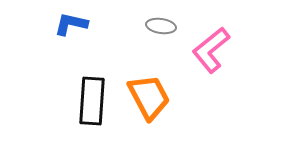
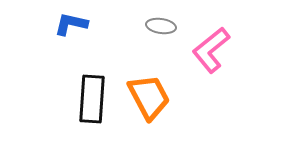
black rectangle: moved 2 px up
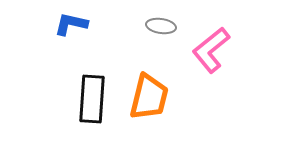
orange trapezoid: rotated 42 degrees clockwise
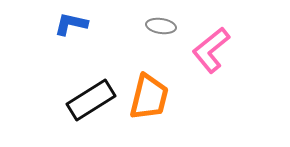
black rectangle: moved 1 px left, 1 px down; rotated 54 degrees clockwise
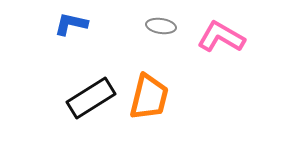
pink L-shape: moved 10 px right, 13 px up; rotated 69 degrees clockwise
black rectangle: moved 2 px up
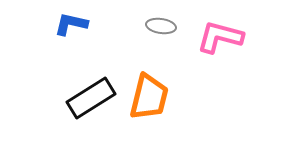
pink L-shape: moved 1 px left; rotated 15 degrees counterclockwise
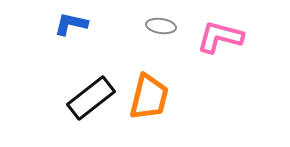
black rectangle: rotated 6 degrees counterclockwise
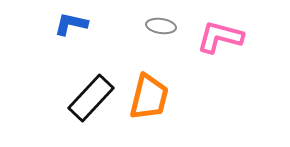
black rectangle: rotated 9 degrees counterclockwise
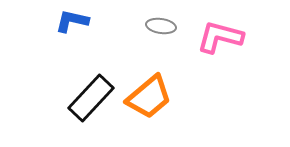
blue L-shape: moved 1 px right, 3 px up
orange trapezoid: rotated 36 degrees clockwise
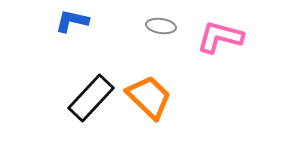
orange trapezoid: rotated 96 degrees counterclockwise
